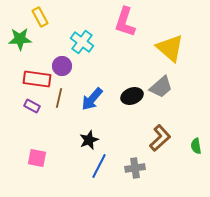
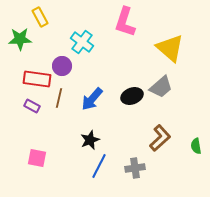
black star: moved 1 px right
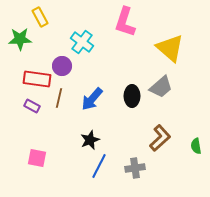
black ellipse: rotated 70 degrees counterclockwise
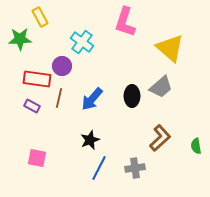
blue line: moved 2 px down
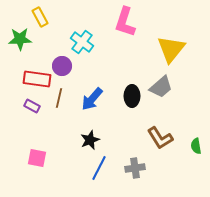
yellow triangle: moved 1 px right, 1 px down; rotated 28 degrees clockwise
brown L-shape: rotated 100 degrees clockwise
